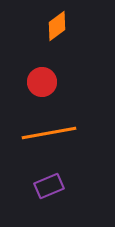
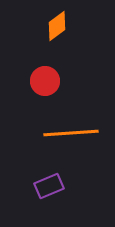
red circle: moved 3 px right, 1 px up
orange line: moved 22 px right; rotated 6 degrees clockwise
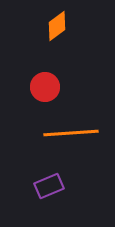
red circle: moved 6 px down
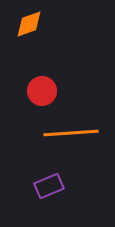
orange diamond: moved 28 px left, 2 px up; rotated 16 degrees clockwise
red circle: moved 3 px left, 4 px down
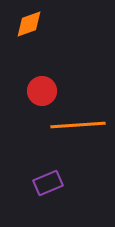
orange line: moved 7 px right, 8 px up
purple rectangle: moved 1 px left, 3 px up
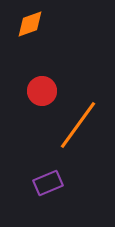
orange diamond: moved 1 px right
orange line: rotated 50 degrees counterclockwise
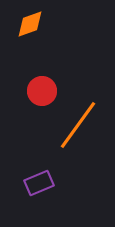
purple rectangle: moved 9 px left
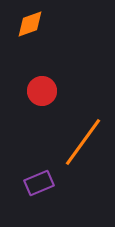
orange line: moved 5 px right, 17 px down
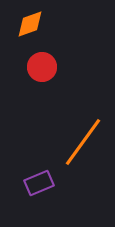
red circle: moved 24 px up
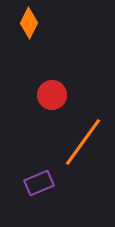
orange diamond: moved 1 px left, 1 px up; rotated 44 degrees counterclockwise
red circle: moved 10 px right, 28 px down
